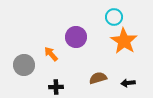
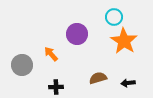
purple circle: moved 1 px right, 3 px up
gray circle: moved 2 px left
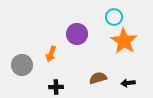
orange arrow: rotated 119 degrees counterclockwise
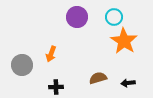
purple circle: moved 17 px up
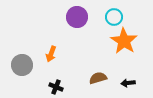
black cross: rotated 24 degrees clockwise
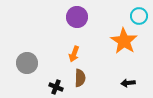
cyan circle: moved 25 px right, 1 px up
orange arrow: moved 23 px right
gray circle: moved 5 px right, 2 px up
brown semicircle: moved 18 px left; rotated 108 degrees clockwise
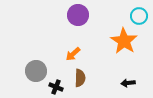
purple circle: moved 1 px right, 2 px up
orange arrow: moved 1 px left; rotated 28 degrees clockwise
gray circle: moved 9 px right, 8 px down
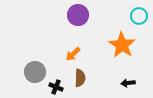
orange star: moved 2 px left, 4 px down
gray circle: moved 1 px left, 1 px down
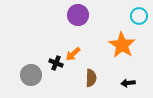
gray circle: moved 4 px left, 3 px down
brown semicircle: moved 11 px right
black cross: moved 24 px up
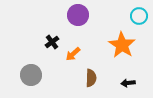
black cross: moved 4 px left, 21 px up; rotated 32 degrees clockwise
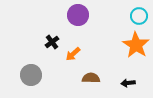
orange star: moved 14 px right
brown semicircle: rotated 90 degrees counterclockwise
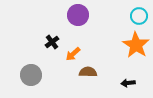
brown semicircle: moved 3 px left, 6 px up
